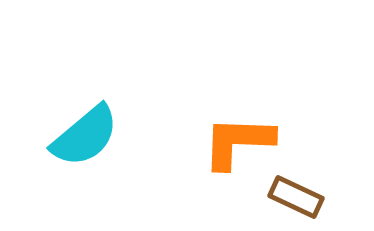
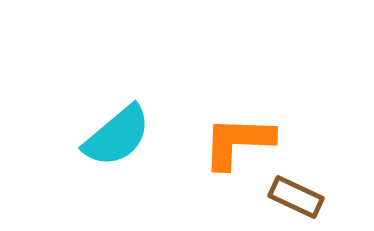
cyan semicircle: moved 32 px right
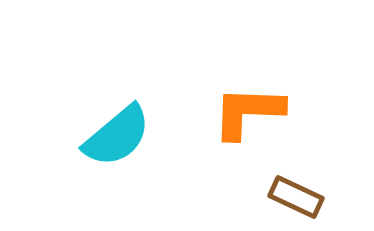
orange L-shape: moved 10 px right, 30 px up
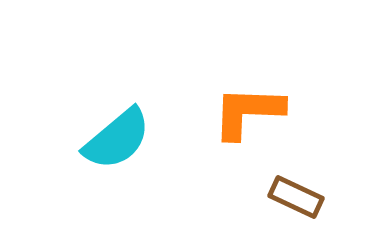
cyan semicircle: moved 3 px down
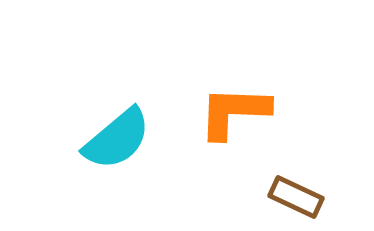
orange L-shape: moved 14 px left
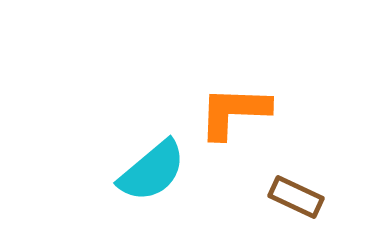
cyan semicircle: moved 35 px right, 32 px down
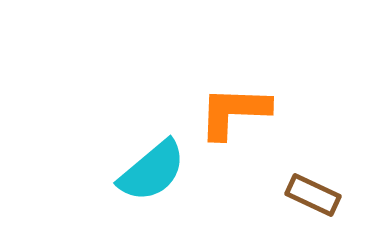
brown rectangle: moved 17 px right, 2 px up
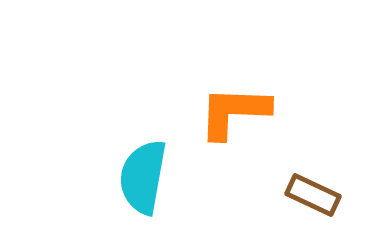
cyan semicircle: moved 9 px left, 6 px down; rotated 140 degrees clockwise
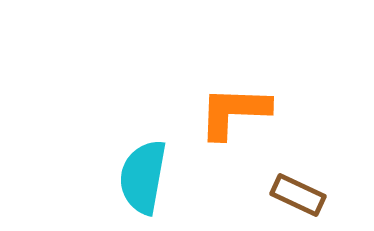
brown rectangle: moved 15 px left
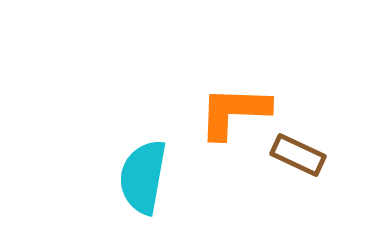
brown rectangle: moved 40 px up
